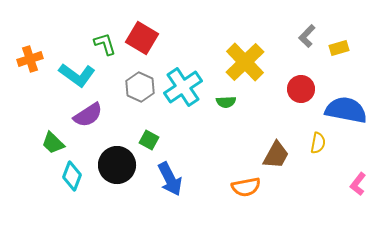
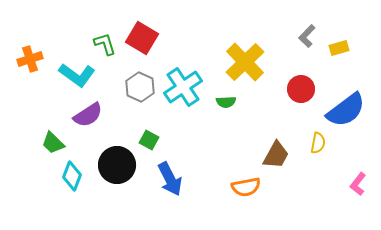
blue semicircle: rotated 132 degrees clockwise
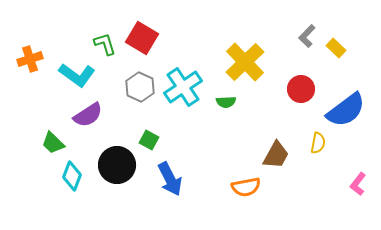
yellow rectangle: moved 3 px left; rotated 60 degrees clockwise
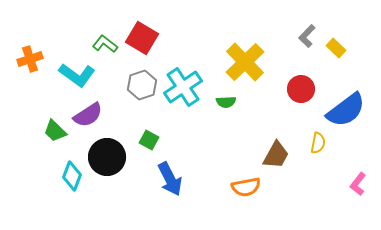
green L-shape: rotated 35 degrees counterclockwise
gray hexagon: moved 2 px right, 2 px up; rotated 16 degrees clockwise
green trapezoid: moved 2 px right, 12 px up
black circle: moved 10 px left, 8 px up
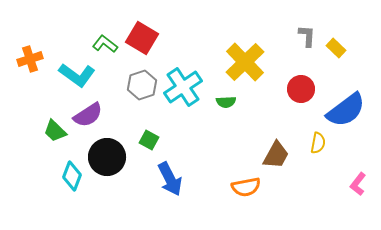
gray L-shape: rotated 140 degrees clockwise
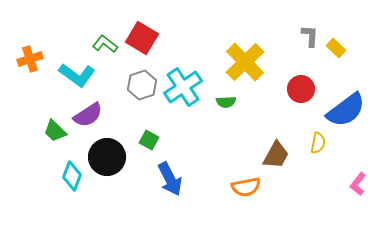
gray L-shape: moved 3 px right
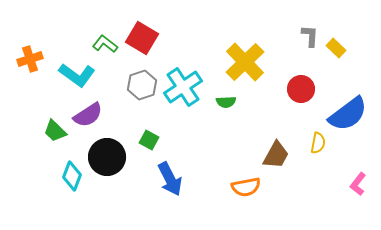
blue semicircle: moved 2 px right, 4 px down
